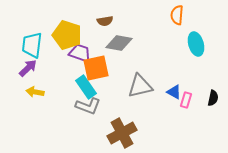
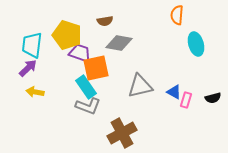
black semicircle: rotated 63 degrees clockwise
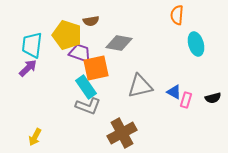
brown semicircle: moved 14 px left
yellow arrow: moved 45 px down; rotated 72 degrees counterclockwise
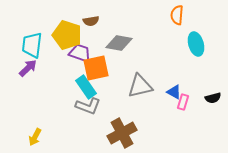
pink rectangle: moved 3 px left, 2 px down
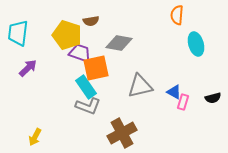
cyan trapezoid: moved 14 px left, 12 px up
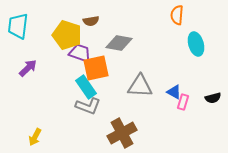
cyan trapezoid: moved 7 px up
gray triangle: rotated 16 degrees clockwise
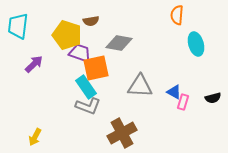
purple arrow: moved 6 px right, 4 px up
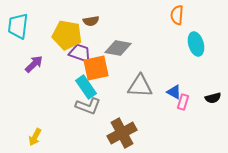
yellow pentagon: rotated 8 degrees counterclockwise
gray diamond: moved 1 px left, 5 px down
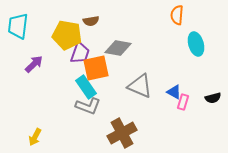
purple trapezoid: rotated 90 degrees clockwise
gray triangle: rotated 20 degrees clockwise
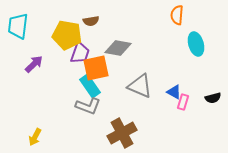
cyan rectangle: moved 4 px right, 1 px up
